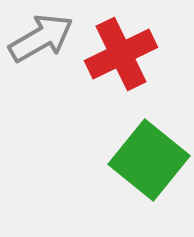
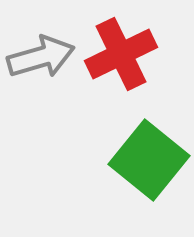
gray arrow: moved 19 px down; rotated 14 degrees clockwise
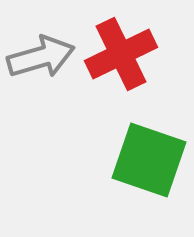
green square: rotated 20 degrees counterclockwise
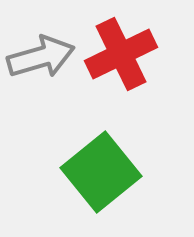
green square: moved 48 px left, 12 px down; rotated 32 degrees clockwise
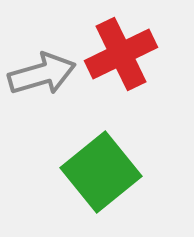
gray arrow: moved 1 px right, 17 px down
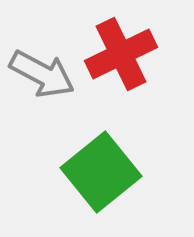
gray arrow: rotated 44 degrees clockwise
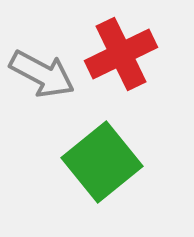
green square: moved 1 px right, 10 px up
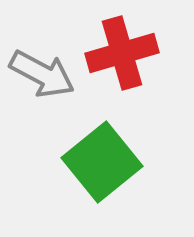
red cross: moved 1 px right, 1 px up; rotated 10 degrees clockwise
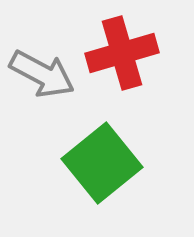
green square: moved 1 px down
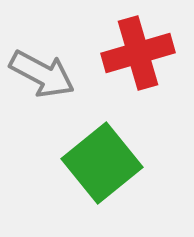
red cross: moved 16 px right
